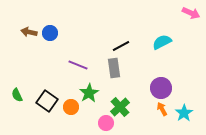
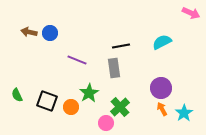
black line: rotated 18 degrees clockwise
purple line: moved 1 px left, 5 px up
black square: rotated 15 degrees counterclockwise
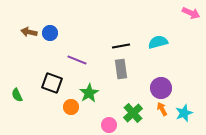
cyan semicircle: moved 4 px left; rotated 12 degrees clockwise
gray rectangle: moved 7 px right, 1 px down
black square: moved 5 px right, 18 px up
green cross: moved 13 px right, 6 px down
cyan star: rotated 12 degrees clockwise
pink circle: moved 3 px right, 2 px down
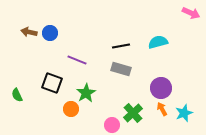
gray rectangle: rotated 66 degrees counterclockwise
green star: moved 3 px left
orange circle: moved 2 px down
pink circle: moved 3 px right
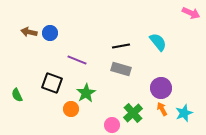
cyan semicircle: rotated 66 degrees clockwise
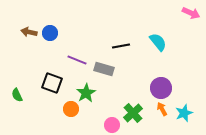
gray rectangle: moved 17 px left
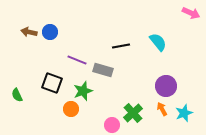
blue circle: moved 1 px up
gray rectangle: moved 1 px left, 1 px down
purple circle: moved 5 px right, 2 px up
green star: moved 3 px left, 2 px up; rotated 12 degrees clockwise
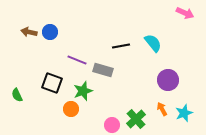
pink arrow: moved 6 px left
cyan semicircle: moved 5 px left, 1 px down
purple circle: moved 2 px right, 6 px up
green cross: moved 3 px right, 6 px down
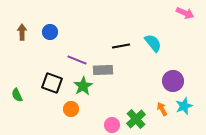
brown arrow: moved 7 px left; rotated 77 degrees clockwise
gray rectangle: rotated 18 degrees counterclockwise
purple circle: moved 5 px right, 1 px down
green star: moved 5 px up; rotated 12 degrees counterclockwise
cyan star: moved 7 px up
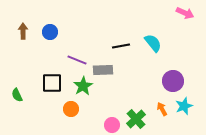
brown arrow: moved 1 px right, 1 px up
black square: rotated 20 degrees counterclockwise
